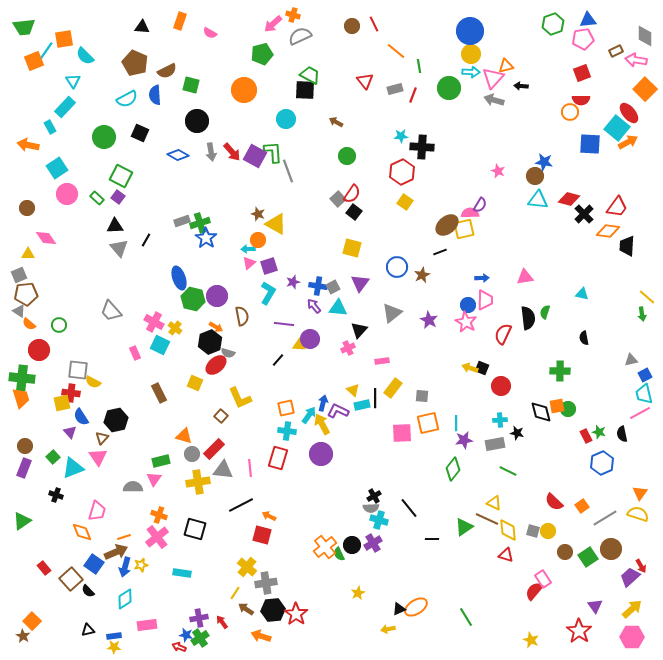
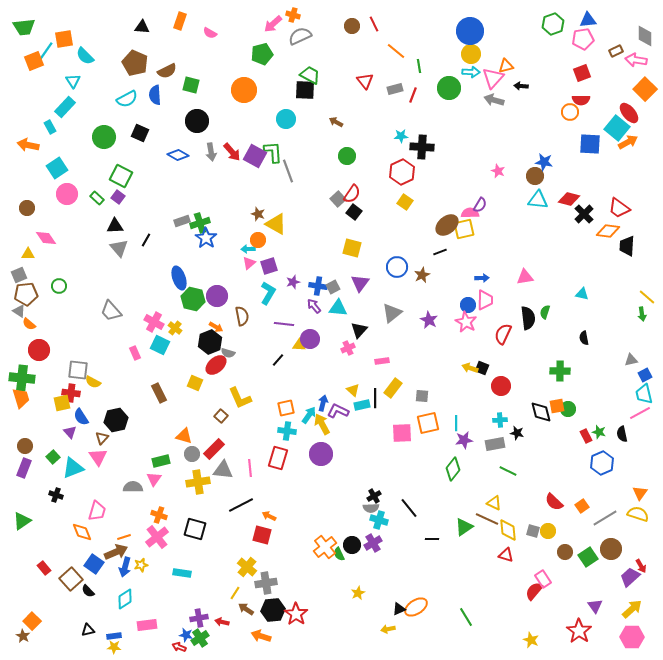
red trapezoid at (617, 207): moved 2 px right, 1 px down; rotated 90 degrees clockwise
green circle at (59, 325): moved 39 px up
red arrow at (222, 622): rotated 40 degrees counterclockwise
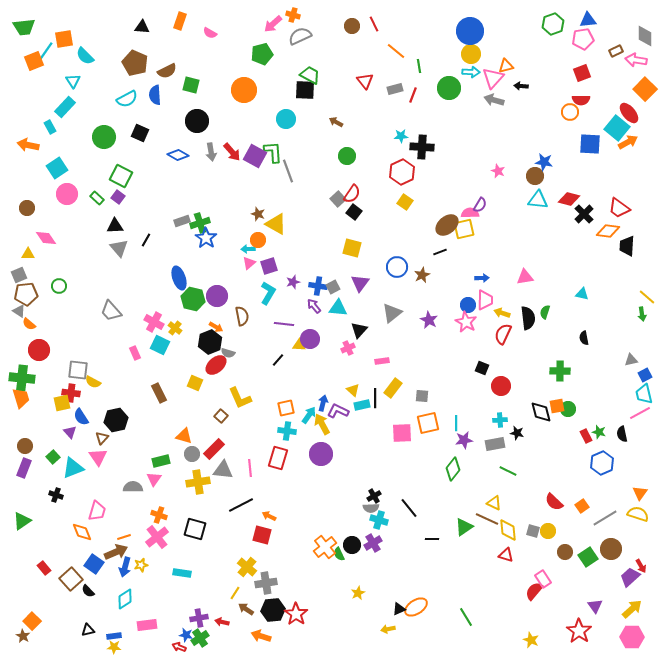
yellow arrow at (470, 368): moved 32 px right, 55 px up
